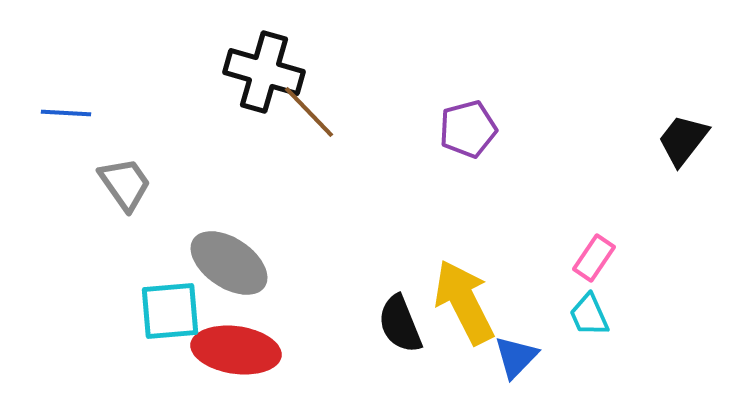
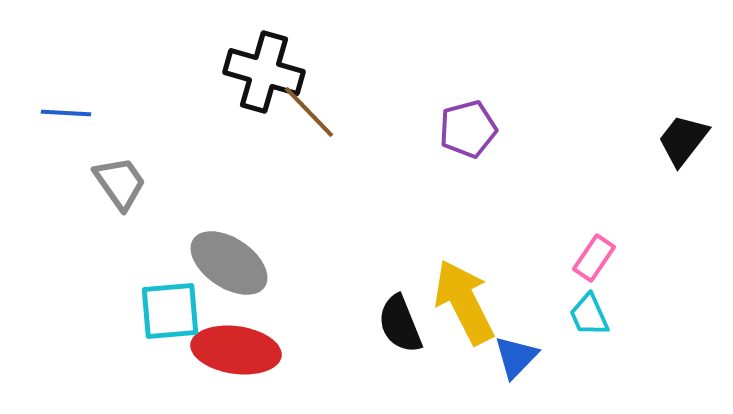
gray trapezoid: moved 5 px left, 1 px up
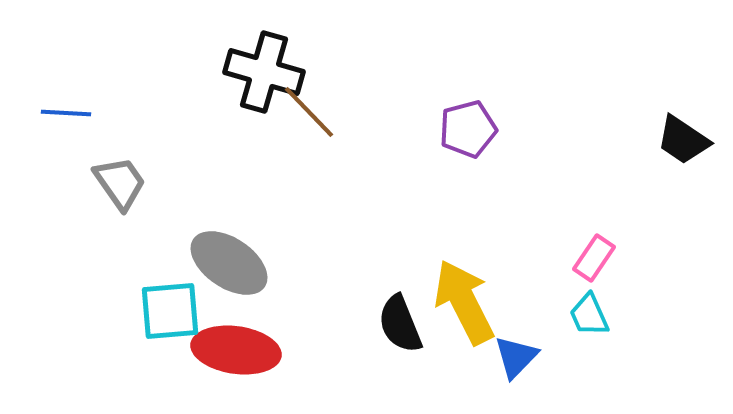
black trapezoid: rotated 94 degrees counterclockwise
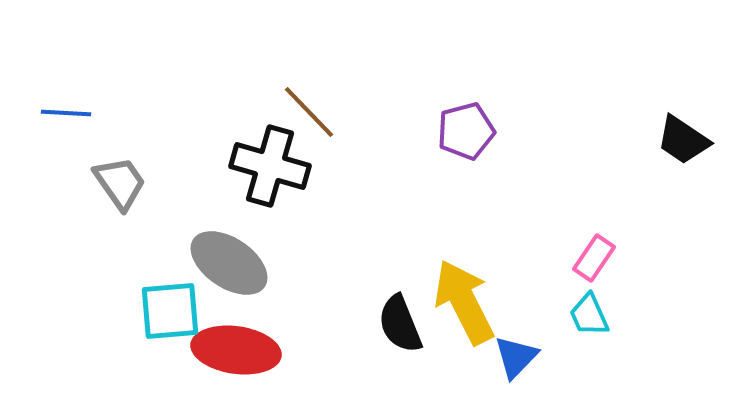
black cross: moved 6 px right, 94 px down
purple pentagon: moved 2 px left, 2 px down
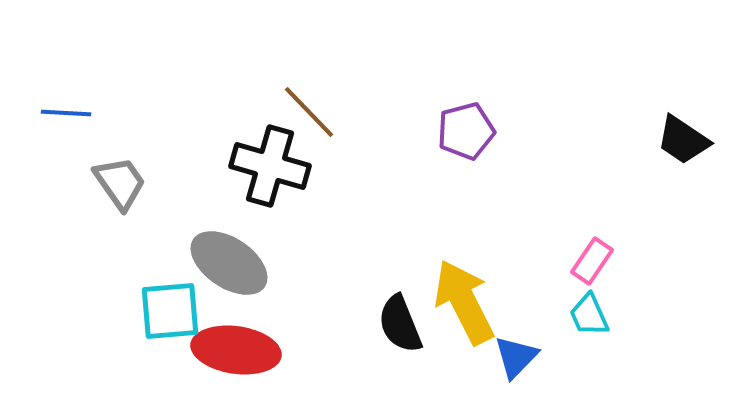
pink rectangle: moved 2 px left, 3 px down
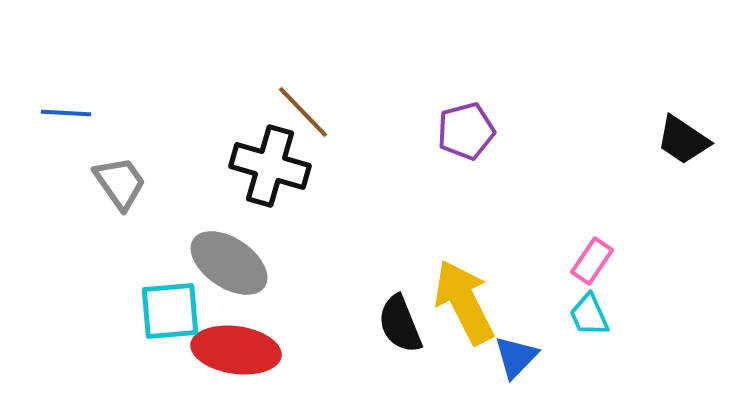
brown line: moved 6 px left
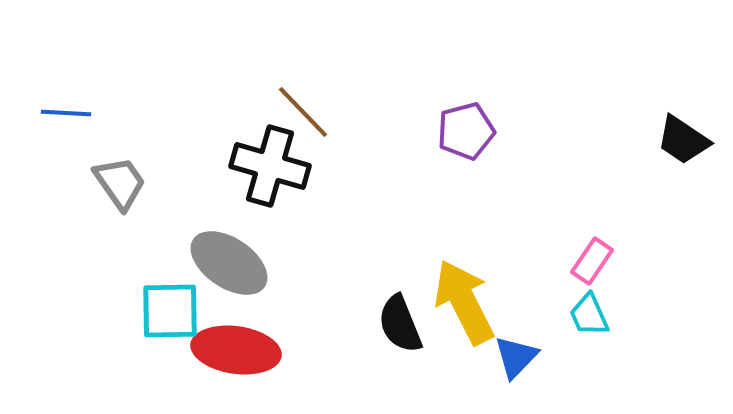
cyan square: rotated 4 degrees clockwise
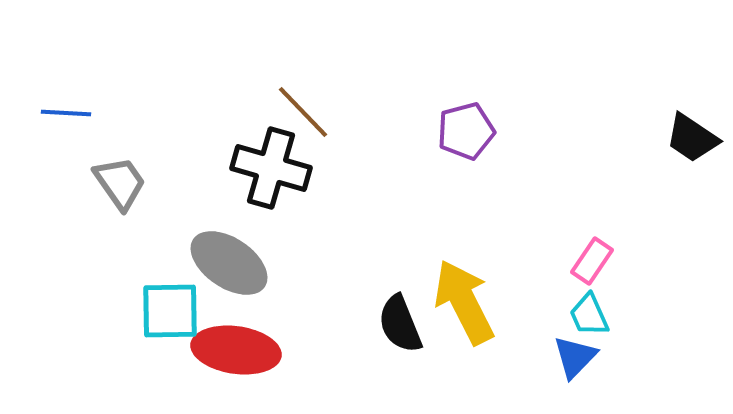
black trapezoid: moved 9 px right, 2 px up
black cross: moved 1 px right, 2 px down
blue triangle: moved 59 px right
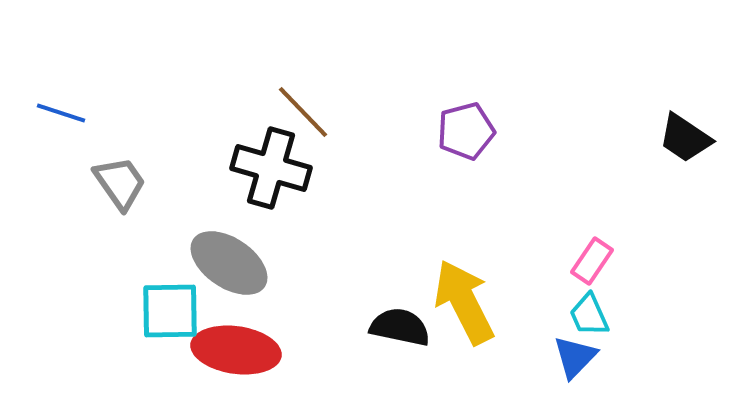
blue line: moved 5 px left; rotated 15 degrees clockwise
black trapezoid: moved 7 px left
black semicircle: moved 3 px down; rotated 124 degrees clockwise
